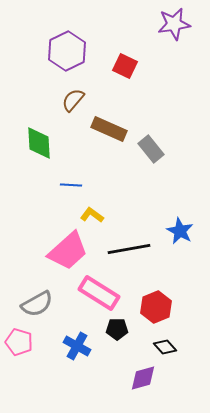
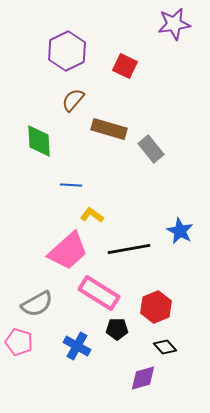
brown rectangle: rotated 8 degrees counterclockwise
green diamond: moved 2 px up
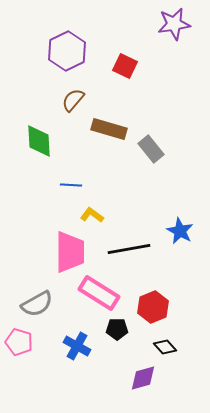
pink trapezoid: moved 2 px right, 1 px down; rotated 48 degrees counterclockwise
red hexagon: moved 3 px left
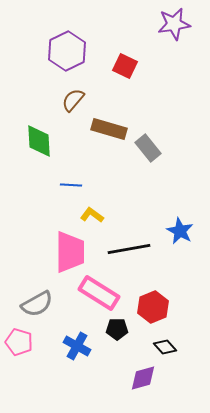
gray rectangle: moved 3 px left, 1 px up
